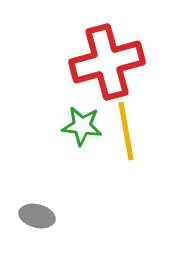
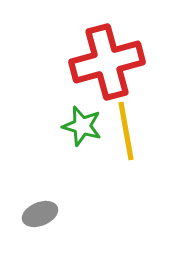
green star: rotated 9 degrees clockwise
gray ellipse: moved 3 px right, 2 px up; rotated 36 degrees counterclockwise
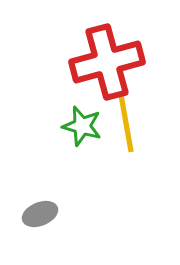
yellow line: moved 8 px up
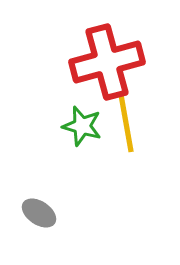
gray ellipse: moved 1 px left, 1 px up; rotated 56 degrees clockwise
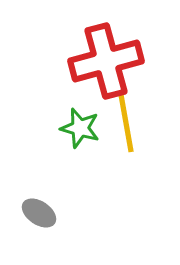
red cross: moved 1 px left, 1 px up
green star: moved 2 px left, 2 px down
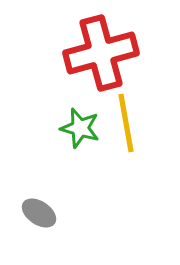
red cross: moved 5 px left, 8 px up
